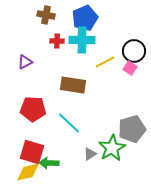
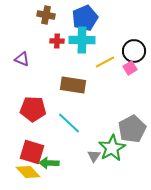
purple triangle: moved 3 px left, 3 px up; rotated 49 degrees clockwise
pink square: rotated 24 degrees clockwise
gray pentagon: rotated 12 degrees counterclockwise
gray triangle: moved 4 px right, 2 px down; rotated 24 degrees counterclockwise
yellow diamond: rotated 60 degrees clockwise
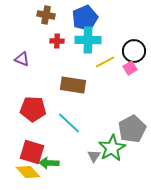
cyan cross: moved 6 px right
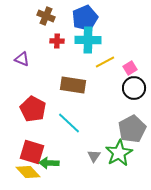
brown cross: moved 1 px down; rotated 12 degrees clockwise
black circle: moved 37 px down
red pentagon: rotated 25 degrees clockwise
green star: moved 7 px right, 5 px down
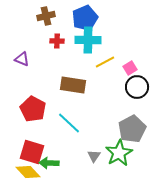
brown cross: rotated 36 degrees counterclockwise
black circle: moved 3 px right, 1 px up
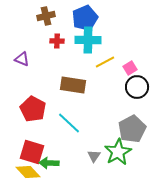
green star: moved 1 px left, 1 px up
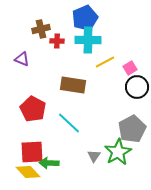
brown cross: moved 5 px left, 13 px down
red square: rotated 20 degrees counterclockwise
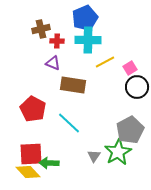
purple triangle: moved 31 px right, 4 px down
gray pentagon: moved 2 px left, 1 px down
red square: moved 1 px left, 2 px down
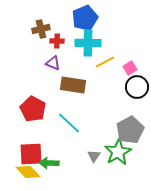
cyan cross: moved 3 px down
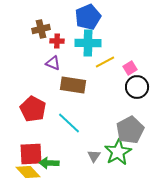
blue pentagon: moved 3 px right, 1 px up
